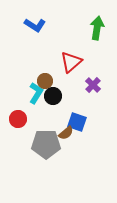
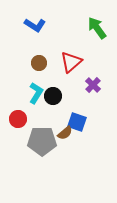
green arrow: rotated 45 degrees counterclockwise
brown circle: moved 6 px left, 18 px up
brown semicircle: moved 1 px left
gray pentagon: moved 4 px left, 3 px up
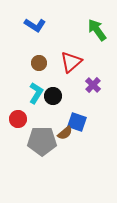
green arrow: moved 2 px down
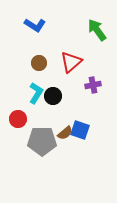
purple cross: rotated 35 degrees clockwise
blue square: moved 3 px right, 8 px down
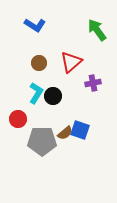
purple cross: moved 2 px up
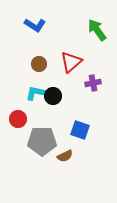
brown circle: moved 1 px down
cyan L-shape: rotated 110 degrees counterclockwise
brown semicircle: moved 23 px down; rotated 14 degrees clockwise
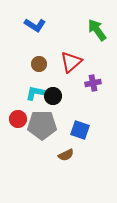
gray pentagon: moved 16 px up
brown semicircle: moved 1 px right, 1 px up
